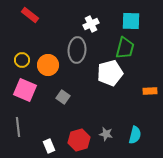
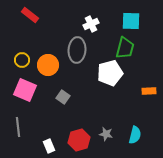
orange rectangle: moved 1 px left
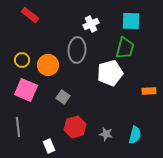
pink square: moved 1 px right
red hexagon: moved 4 px left, 13 px up
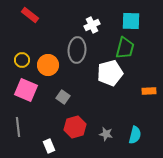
white cross: moved 1 px right, 1 px down
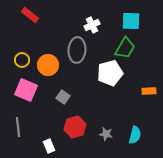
green trapezoid: rotated 15 degrees clockwise
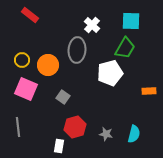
white cross: rotated 21 degrees counterclockwise
pink square: moved 1 px up
cyan semicircle: moved 1 px left, 1 px up
white rectangle: moved 10 px right; rotated 32 degrees clockwise
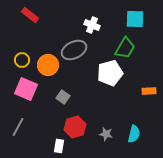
cyan square: moved 4 px right, 2 px up
white cross: rotated 21 degrees counterclockwise
gray ellipse: moved 3 px left; rotated 60 degrees clockwise
gray line: rotated 36 degrees clockwise
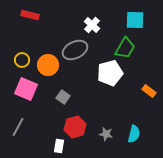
red rectangle: rotated 24 degrees counterclockwise
cyan square: moved 1 px down
white cross: rotated 21 degrees clockwise
gray ellipse: moved 1 px right
orange rectangle: rotated 40 degrees clockwise
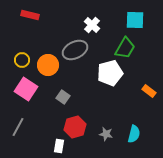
pink square: rotated 10 degrees clockwise
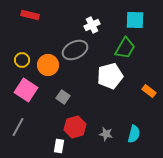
white cross: rotated 21 degrees clockwise
white pentagon: moved 3 px down
pink square: moved 1 px down
